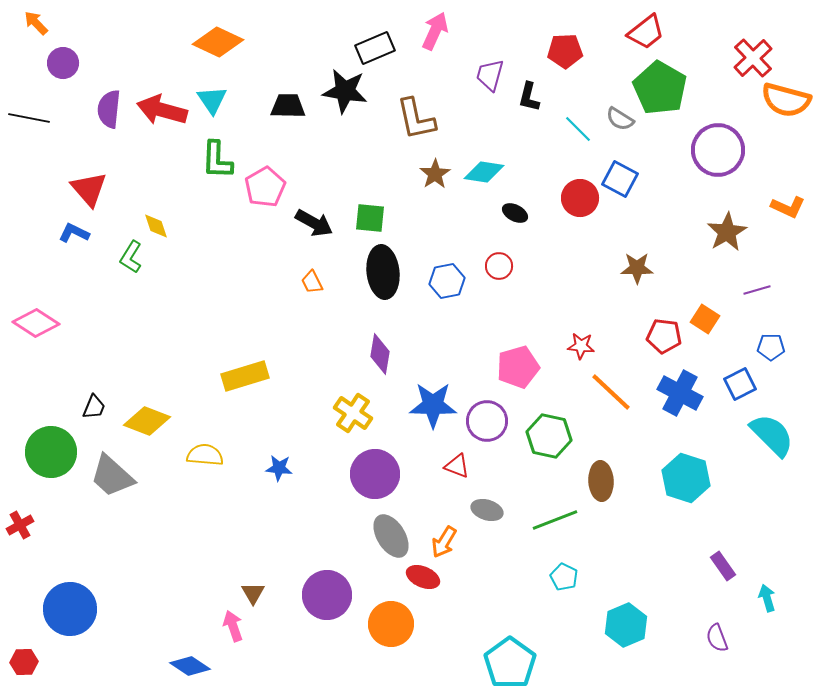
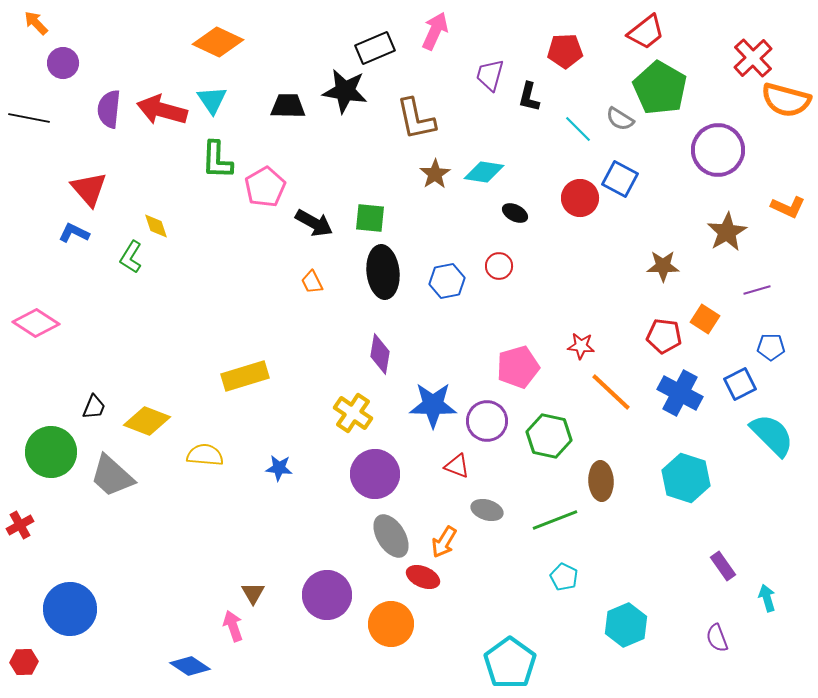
brown star at (637, 268): moved 26 px right, 2 px up
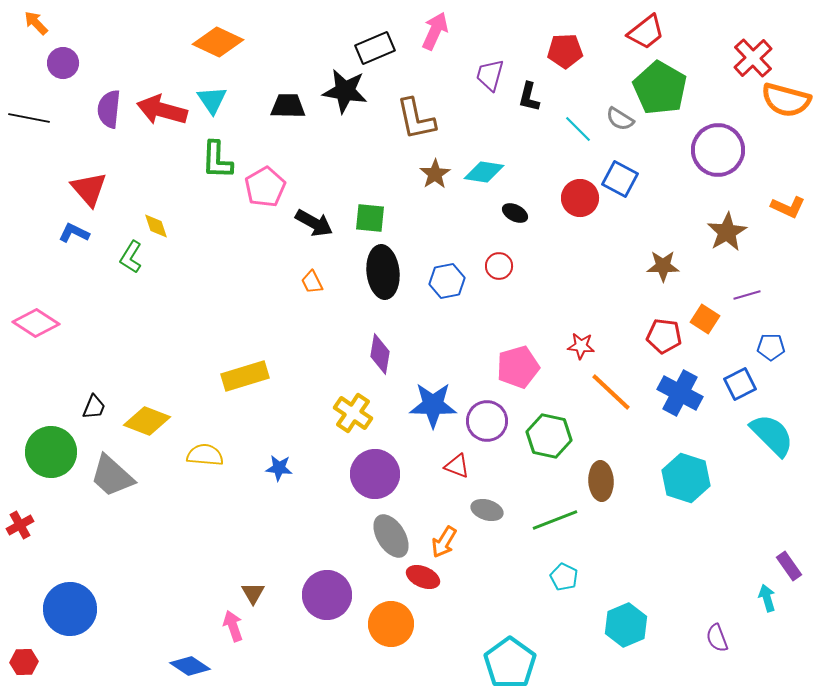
purple line at (757, 290): moved 10 px left, 5 px down
purple rectangle at (723, 566): moved 66 px right
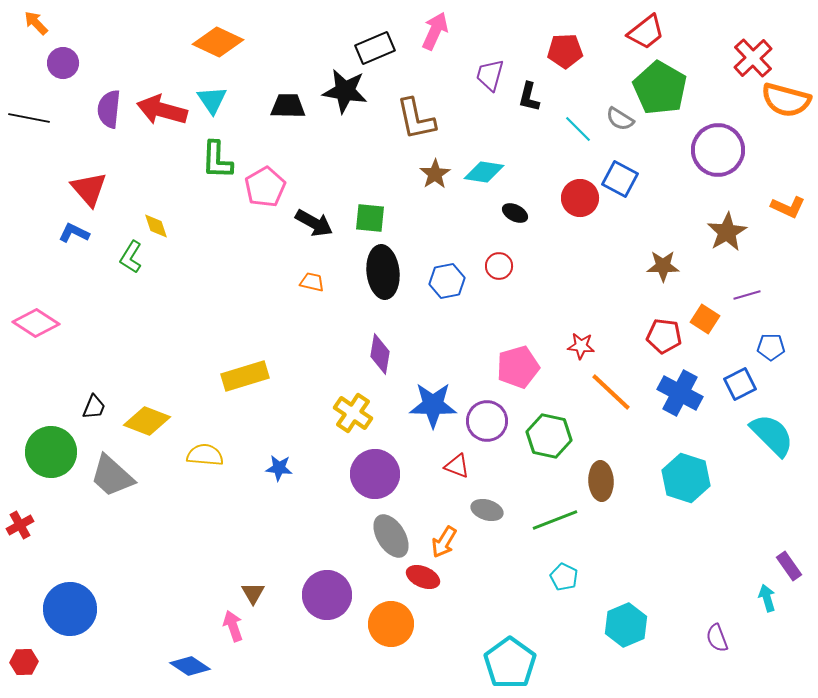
orange trapezoid at (312, 282): rotated 130 degrees clockwise
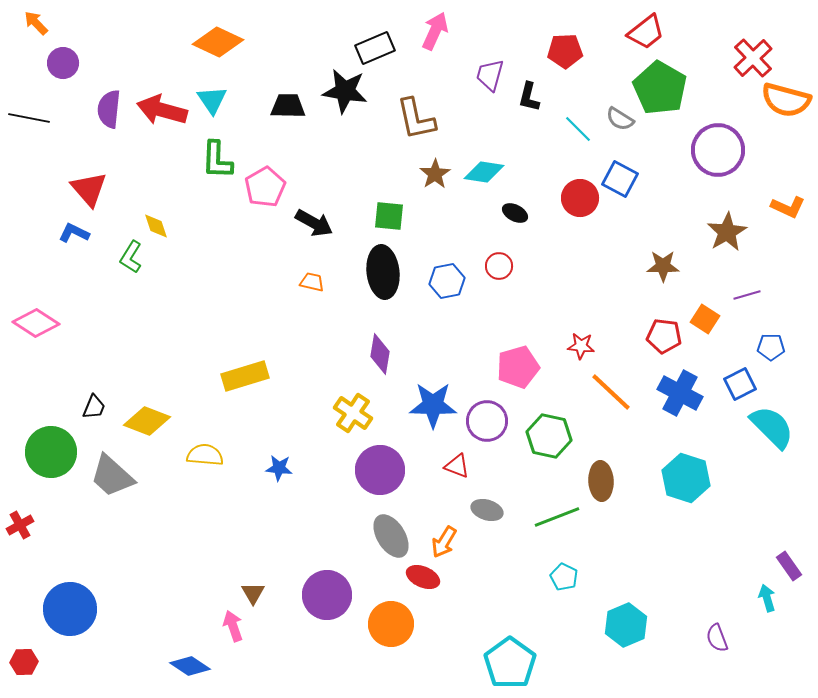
green square at (370, 218): moved 19 px right, 2 px up
cyan semicircle at (772, 435): moved 8 px up
purple circle at (375, 474): moved 5 px right, 4 px up
green line at (555, 520): moved 2 px right, 3 px up
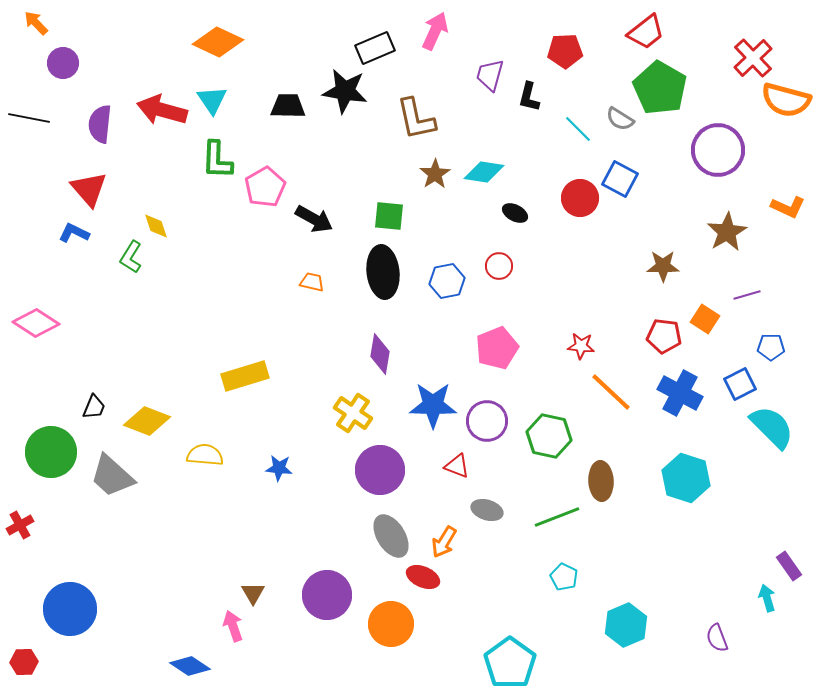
purple semicircle at (109, 109): moved 9 px left, 15 px down
black arrow at (314, 223): moved 4 px up
pink pentagon at (518, 367): moved 21 px left, 19 px up; rotated 6 degrees counterclockwise
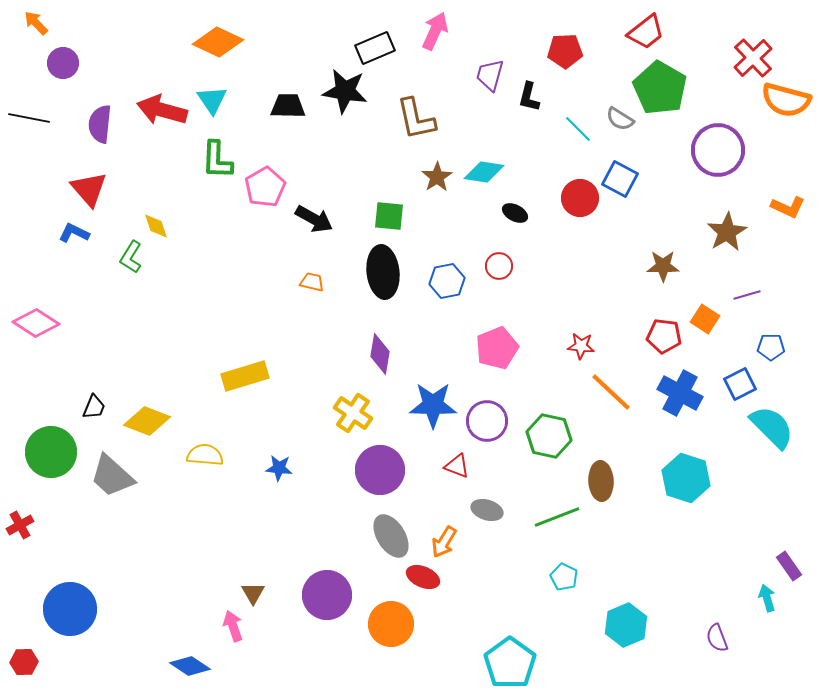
brown star at (435, 174): moved 2 px right, 3 px down
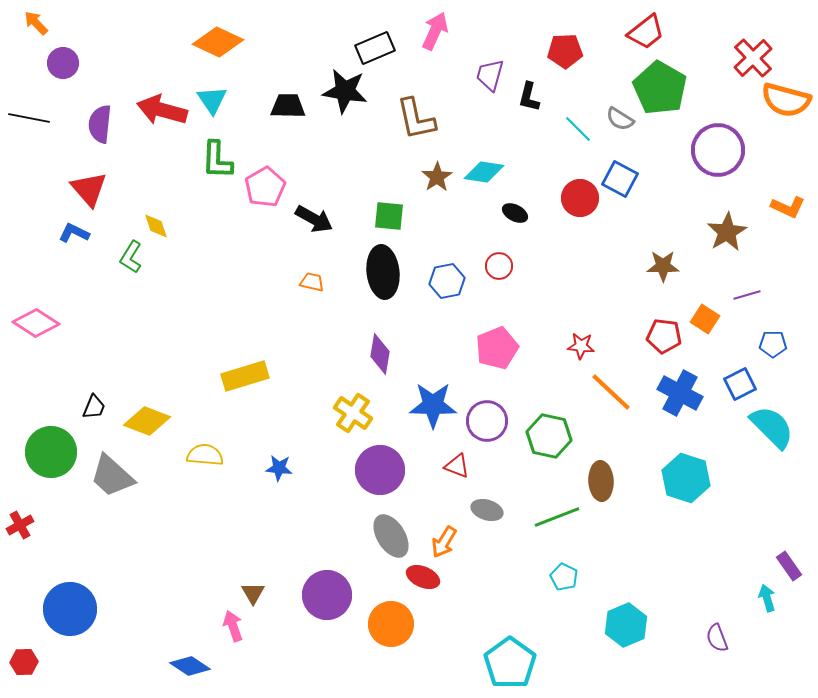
blue pentagon at (771, 347): moved 2 px right, 3 px up
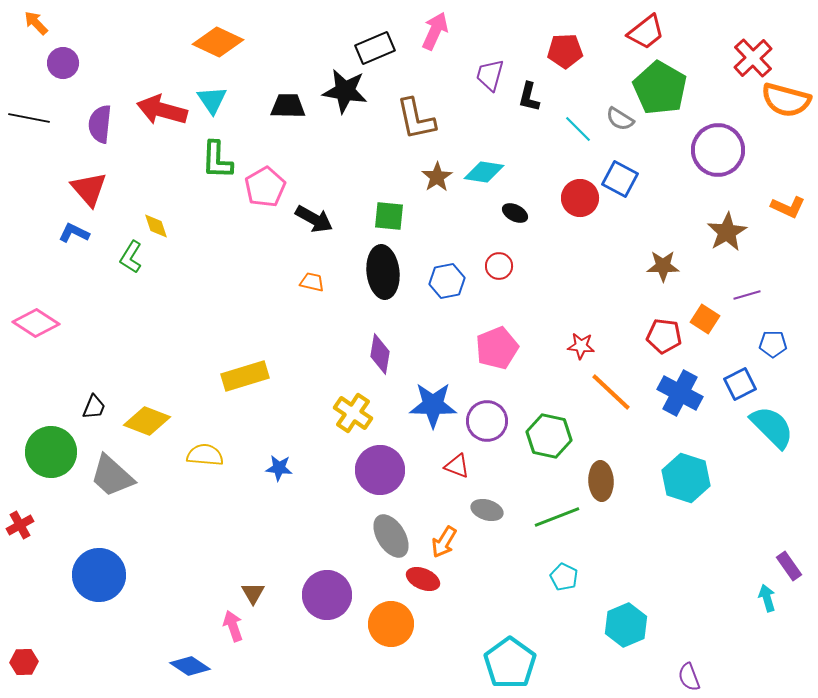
red ellipse at (423, 577): moved 2 px down
blue circle at (70, 609): moved 29 px right, 34 px up
purple semicircle at (717, 638): moved 28 px left, 39 px down
